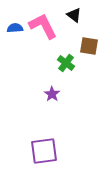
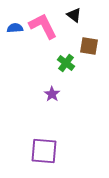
purple square: rotated 12 degrees clockwise
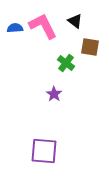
black triangle: moved 1 px right, 6 px down
brown square: moved 1 px right, 1 px down
purple star: moved 2 px right
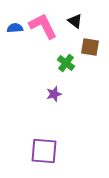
purple star: rotated 21 degrees clockwise
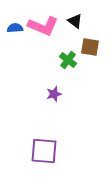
pink L-shape: rotated 140 degrees clockwise
green cross: moved 2 px right, 3 px up
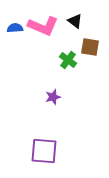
purple star: moved 1 px left, 3 px down
